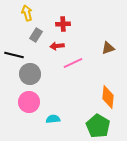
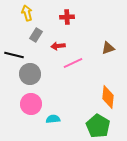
red cross: moved 4 px right, 7 px up
red arrow: moved 1 px right
pink circle: moved 2 px right, 2 px down
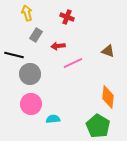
red cross: rotated 24 degrees clockwise
brown triangle: moved 3 px down; rotated 40 degrees clockwise
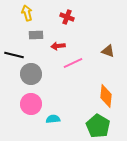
gray rectangle: rotated 56 degrees clockwise
gray circle: moved 1 px right
orange diamond: moved 2 px left, 1 px up
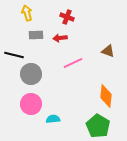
red arrow: moved 2 px right, 8 px up
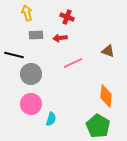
cyan semicircle: moved 2 px left; rotated 112 degrees clockwise
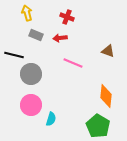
gray rectangle: rotated 24 degrees clockwise
pink line: rotated 48 degrees clockwise
pink circle: moved 1 px down
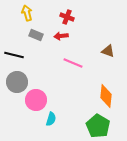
red arrow: moved 1 px right, 2 px up
gray circle: moved 14 px left, 8 px down
pink circle: moved 5 px right, 5 px up
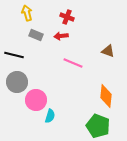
cyan semicircle: moved 1 px left, 3 px up
green pentagon: rotated 10 degrees counterclockwise
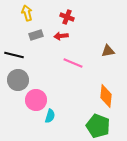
gray rectangle: rotated 40 degrees counterclockwise
brown triangle: rotated 32 degrees counterclockwise
gray circle: moved 1 px right, 2 px up
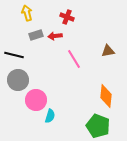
red arrow: moved 6 px left
pink line: moved 1 px right, 4 px up; rotated 36 degrees clockwise
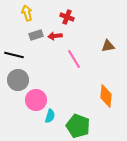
brown triangle: moved 5 px up
green pentagon: moved 20 px left
